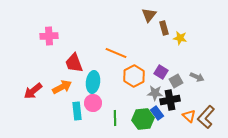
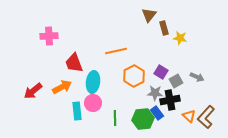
orange line: moved 2 px up; rotated 35 degrees counterclockwise
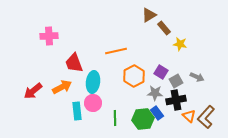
brown triangle: rotated 21 degrees clockwise
brown rectangle: rotated 24 degrees counterclockwise
yellow star: moved 6 px down
black cross: moved 6 px right
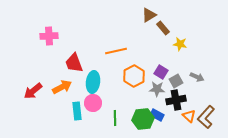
brown rectangle: moved 1 px left
gray star: moved 2 px right, 4 px up
blue rectangle: moved 2 px down; rotated 24 degrees counterclockwise
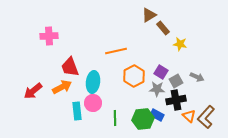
red trapezoid: moved 4 px left, 4 px down
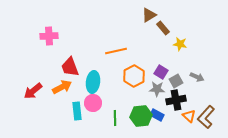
green hexagon: moved 2 px left, 3 px up
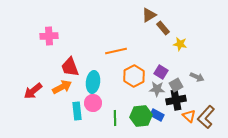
gray square: moved 4 px down
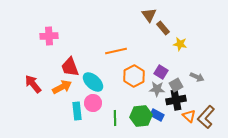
brown triangle: rotated 35 degrees counterclockwise
cyan ellipse: rotated 55 degrees counterclockwise
red arrow: moved 7 px up; rotated 90 degrees clockwise
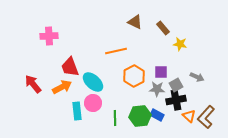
brown triangle: moved 14 px left, 7 px down; rotated 28 degrees counterclockwise
purple square: rotated 32 degrees counterclockwise
green hexagon: moved 1 px left
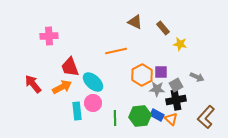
orange hexagon: moved 8 px right, 1 px up
orange triangle: moved 18 px left, 3 px down
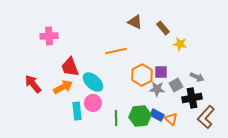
orange arrow: moved 1 px right
black cross: moved 16 px right, 2 px up
green line: moved 1 px right
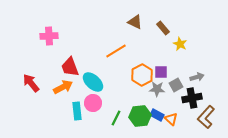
yellow star: rotated 16 degrees clockwise
orange line: rotated 20 degrees counterclockwise
gray arrow: rotated 40 degrees counterclockwise
red arrow: moved 2 px left, 1 px up
green line: rotated 28 degrees clockwise
